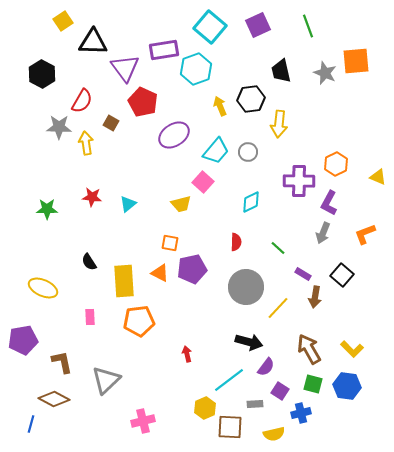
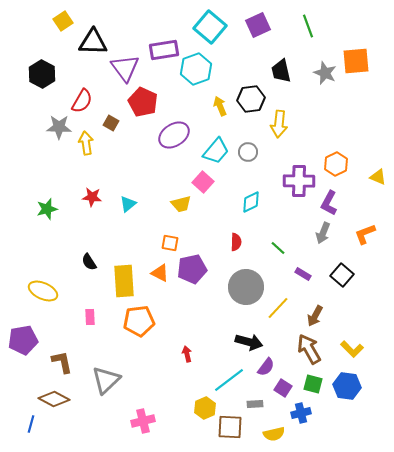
green star at (47, 209): rotated 15 degrees counterclockwise
yellow ellipse at (43, 288): moved 3 px down
brown arrow at (315, 297): moved 19 px down; rotated 20 degrees clockwise
purple square at (280, 391): moved 3 px right, 3 px up
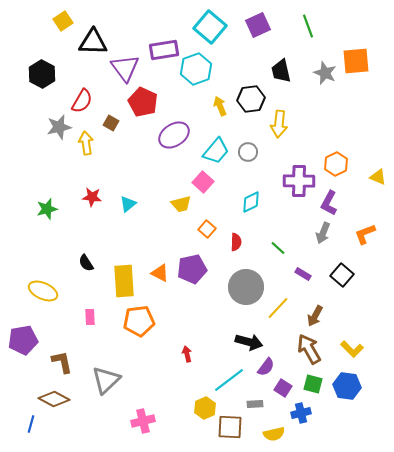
gray star at (59, 127): rotated 15 degrees counterclockwise
orange square at (170, 243): moved 37 px right, 14 px up; rotated 30 degrees clockwise
black semicircle at (89, 262): moved 3 px left, 1 px down
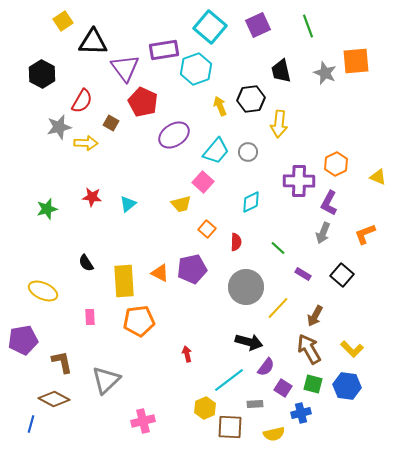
yellow arrow at (86, 143): rotated 100 degrees clockwise
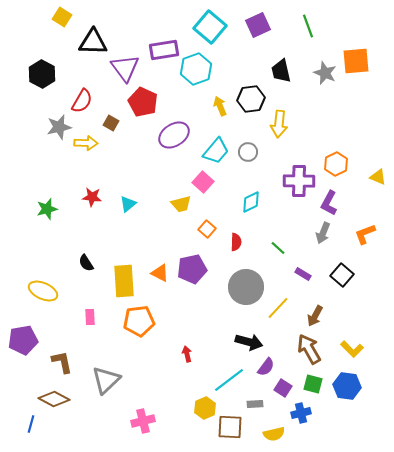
yellow square at (63, 21): moved 1 px left, 4 px up; rotated 24 degrees counterclockwise
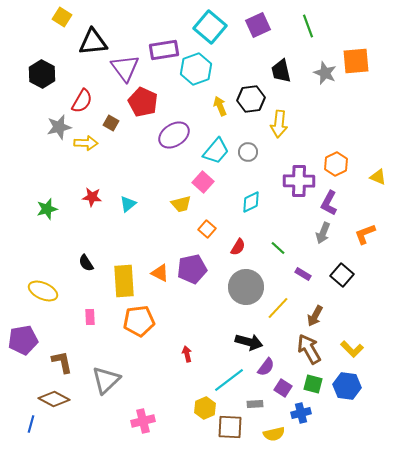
black triangle at (93, 42): rotated 8 degrees counterclockwise
red semicircle at (236, 242): moved 2 px right, 5 px down; rotated 30 degrees clockwise
